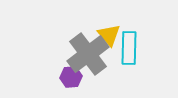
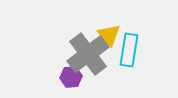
cyan rectangle: moved 2 px down; rotated 8 degrees clockwise
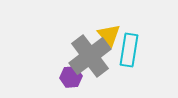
gray cross: moved 2 px right, 2 px down
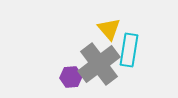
yellow triangle: moved 6 px up
gray cross: moved 9 px right, 8 px down
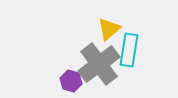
yellow triangle: rotated 30 degrees clockwise
purple hexagon: moved 4 px down; rotated 20 degrees clockwise
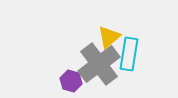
yellow triangle: moved 8 px down
cyan rectangle: moved 4 px down
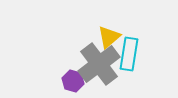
purple hexagon: moved 2 px right
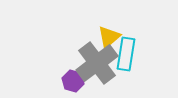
cyan rectangle: moved 3 px left
gray cross: moved 2 px left, 1 px up
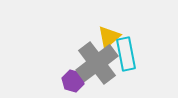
cyan rectangle: rotated 20 degrees counterclockwise
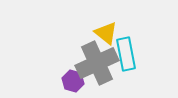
yellow triangle: moved 3 px left, 4 px up; rotated 40 degrees counterclockwise
gray cross: rotated 12 degrees clockwise
